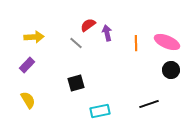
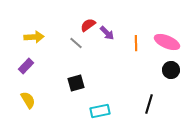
purple arrow: rotated 147 degrees clockwise
purple rectangle: moved 1 px left, 1 px down
black line: rotated 54 degrees counterclockwise
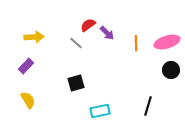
pink ellipse: rotated 40 degrees counterclockwise
black line: moved 1 px left, 2 px down
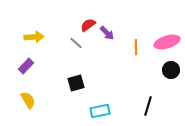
orange line: moved 4 px down
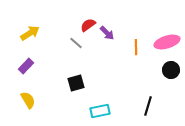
yellow arrow: moved 4 px left, 4 px up; rotated 30 degrees counterclockwise
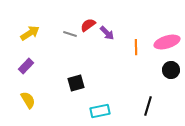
gray line: moved 6 px left, 9 px up; rotated 24 degrees counterclockwise
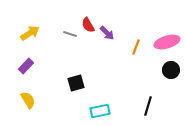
red semicircle: rotated 84 degrees counterclockwise
orange line: rotated 21 degrees clockwise
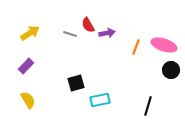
purple arrow: rotated 56 degrees counterclockwise
pink ellipse: moved 3 px left, 3 px down; rotated 35 degrees clockwise
cyan rectangle: moved 11 px up
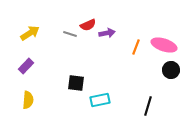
red semicircle: rotated 84 degrees counterclockwise
black square: rotated 24 degrees clockwise
yellow semicircle: rotated 36 degrees clockwise
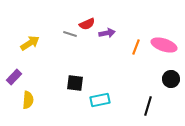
red semicircle: moved 1 px left, 1 px up
yellow arrow: moved 10 px down
purple rectangle: moved 12 px left, 11 px down
black circle: moved 9 px down
black square: moved 1 px left
